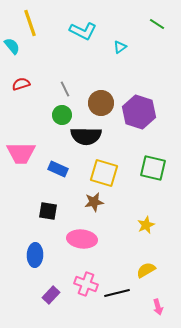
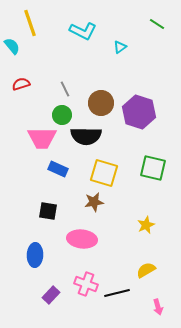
pink trapezoid: moved 21 px right, 15 px up
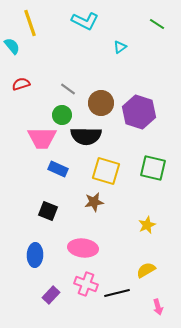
cyan L-shape: moved 2 px right, 10 px up
gray line: moved 3 px right; rotated 28 degrees counterclockwise
yellow square: moved 2 px right, 2 px up
black square: rotated 12 degrees clockwise
yellow star: moved 1 px right
pink ellipse: moved 1 px right, 9 px down
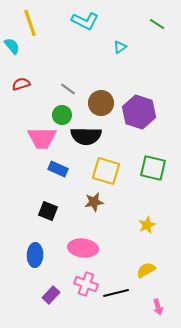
black line: moved 1 px left
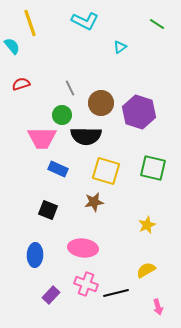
gray line: moved 2 px right, 1 px up; rotated 28 degrees clockwise
black square: moved 1 px up
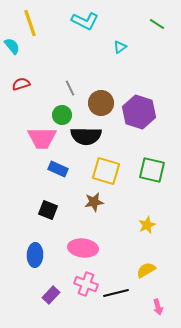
green square: moved 1 px left, 2 px down
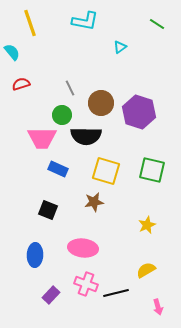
cyan L-shape: rotated 16 degrees counterclockwise
cyan semicircle: moved 6 px down
